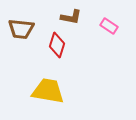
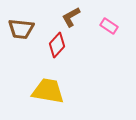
brown L-shape: rotated 140 degrees clockwise
red diamond: rotated 25 degrees clockwise
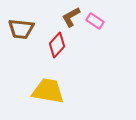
pink rectangle: moved 14 px left, 5 px up
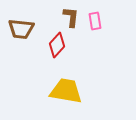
brown L-shape: rotated 125 degrees clockwise
pink rectangle: rotated 48 degrees clockwise
yellow trapezoid: moved 18 px right
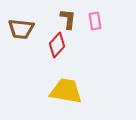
brown L-shape: moved 3 px left, 2 px down
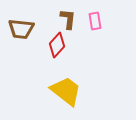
yellow trapezoid: rotated 28 degrees clockwise
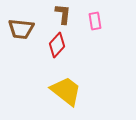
brown L-shape: moved 5 px left, 5 px up
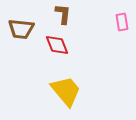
pink rectangle: moved 27 px right, 1 px down
red diamond: rotated 65 degrees counterclockwise
yellow trapezoid: rotated 12 degrees clockwise
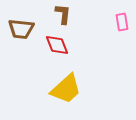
yellow trapezoid: moved 2 px up; rotated 88 degrees clockwise
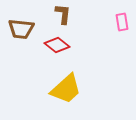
red diamond: rotated 30 degrees counterclockwise
